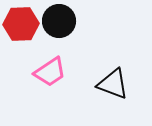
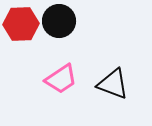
pink trapezoid: moved 11 px right, 7 px down
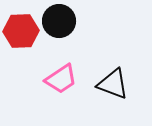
red hexagon: moved 7 px down
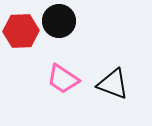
pink trapezoid: moved 2 px right; rotated 68 degrees clockwise
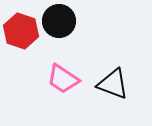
red hexagon: rotated 20 degrees clockwise
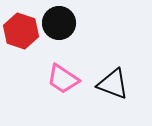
black circle: moved 2 px down
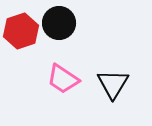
red hexagon: rotated 24 degrees clockwise
black triangle: rotated 40 degrees clockwise
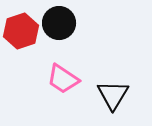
black triangle: moved 11 px down
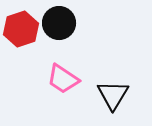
red hexagon: moved 2 px up
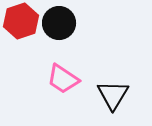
red hexagon: moved 8 px up
